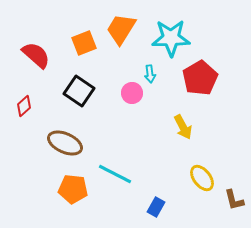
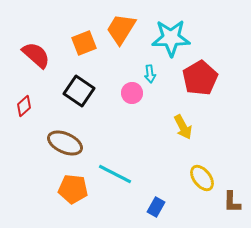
brown L-shape: moved 2 px left, 2 px down; rotated 15 degrees clockwise
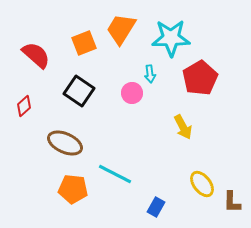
yellow ellipse: moved 6 px down
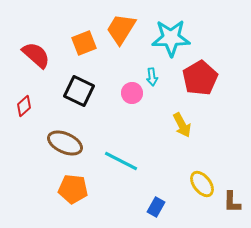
cyan arrow: moved 2 px right, 3 px down
black square: rotated 8 degrees counterclockwise
yellow arrow: moved 1 px left, 2 px up
cyan line: moved 6 px right, 13 px up
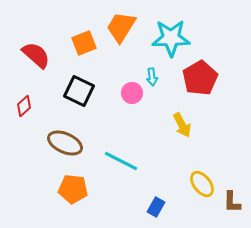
orange trapezoid: moved 2 px up
